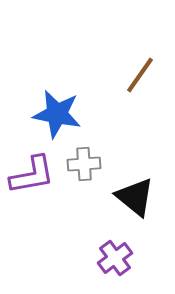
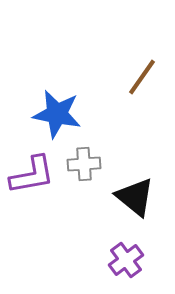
brown line: moved 2 px right, 2 px down
purple cross: moved 11 px right, 2 px down
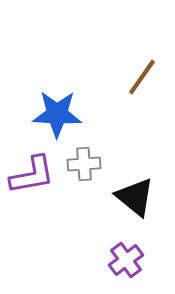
blue star: rotated 9 degrees counterclockwise
